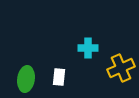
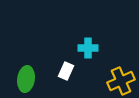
yellow cross: moved 13 px down
white rectangle: moved 7 px right, 6 px up; rotated 18 degrees clockwise
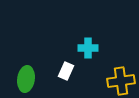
yellow cross: rotated 16 degrees clockwise
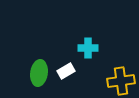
white rectangle: rotated 36 degrees clockwise
green ellipse: moved 13 px right, 6 px up
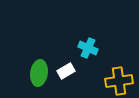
cyan cross: rotated 24 degrees clockwise
yellow cross: moved 2 px left
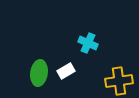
cyan cross: moved 5 px up
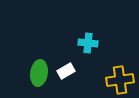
cyan cross: rotated 18 degrees counterclockwise
yellow cross: moved 1 px right, 1 px up
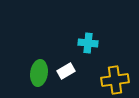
yellow cross: moved 5 px left
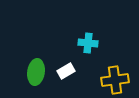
green ellipse: moved 3 px left, 1 px up
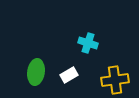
cyan cross: rotated 12 degrees clockwise
white rectangle: moved 3 px right, 4 px down
